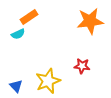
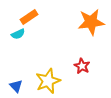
orange star: moved 1 px right, 1 px down
red star: rotated 21 degrees clockwise
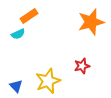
orange rectangle: moved 1 px up
orange star: rotated 8 degrees counterclockwise
red star: rotated 28 degrees clockwise
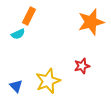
orange rectangle: rotated 30 degrees counterclockwise
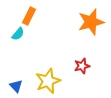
cyan semicircle: rotated 24 degrees counterclockwise
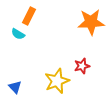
orange star: rotated 12 degrees clockwise
cyan semicircle: rotated 80 degrees clockwise
yellow star: moved 9 px right
blue triangle: moved 1 px left, 1 px down
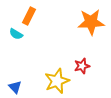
cyan semicircle: moved 2 px left
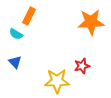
yellow star: rotated 20 degrees clockwise
blue triangle: moved 25 px up
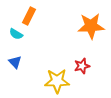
orange star: moved 4 px down
